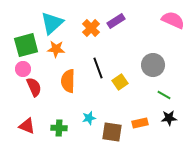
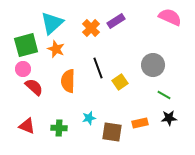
pink semicircle: moved 3 px left, 3 px up
orange star: rotated 18 degrees clockwise
red semicircle: rotated 24 degrees counterclockwise
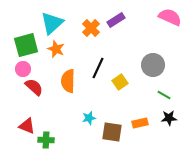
purple rectangle: moved 1 px up
black line: rotated 45 degrees clockwise
green cross: moved 13 px left, 12 px down
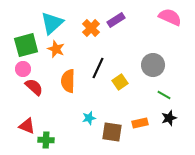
black star: rotated 14 degrees counterclockwise
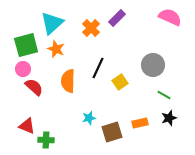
purple rectangle: moved 1 px right, 2 px up; rotated 12 degrees counterclockwise
brown square: rotated 25 degrees counterclockwise
